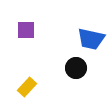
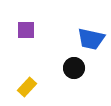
black circle: moved 2 px left
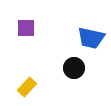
purple square: moved 2 px up
blue trapezoid: moved 1 px up
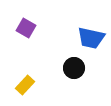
purple square: rotated 30 degrees clockwise
yellow rectangle: moved 2 px left, 2 px up
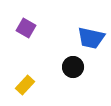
black circle: moved 1 px left, 1 px up
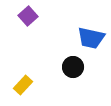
purple square: moved 2 px right, 12 px up; rotated 18 degrees clockwise
yellow rectangle: moved 2 px left
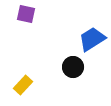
purple square: moved 2 px left, 2 px up; rotated 36 degrees counterclockwise
blue trapezoid: moved 1 px right, 1 px down; rotated 136 degrees clockwise
